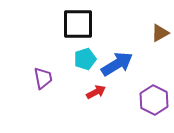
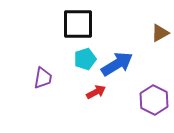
purple trapezoid: rotated 20 degrees clockwise
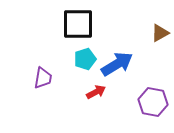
purple hexagon: moved 1 px left, 2 px down; rotated 16 degrees counterclockwise
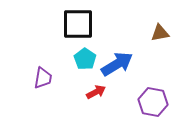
brown triangle: rotated 18 degrees clockwise
cyan pentagon: rotated 20 degrees counterclockwise
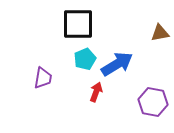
cyan pentagon: rotated 15 degrees clockwise
red arrow: rotated 42 degrees counterclockwise
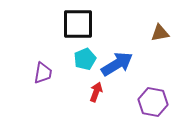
purple trapezoid: moved 5 px up
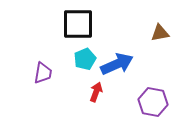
blue arrow: rotated 8 degrees clockwise
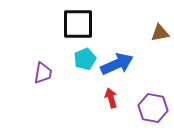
red arrow: moved 15 px right, 6 px down; rotated 36 degrees counterclockwise
purple hexagon: moved 6 px down
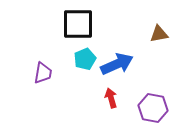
brown triangle: moved 1 px left, 1 px down
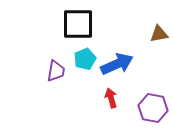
purple trapezoid: moved 13 px right, 2 px up
